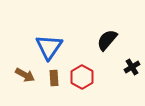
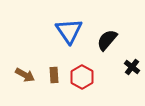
blue triangle: moved 20 px right, 16 px up; rotated 8 degrees counterclockwise
black cross: rotated 21 degrees counterclockwise
brown rectangle: moved 3 px up
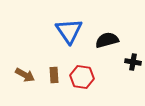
black semicircle: rotated 35 degrees clockwise
black cross: moved 1 px right, 5 px up; rotated 28 degrees counterclockwise
red hexagon: rotated 20 degrees counterclockwise
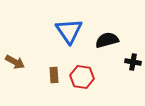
brown arrow: moved 10 px left, 13 px up
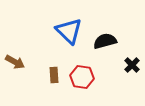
blue triangle: rotated 12 degrees counterclockwise
black semicircle: moved 2 px left, 1 px down
black cross: moved 1 px left, 3 px down; rotated 35 degrees clockwise
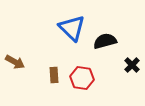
blue triangle: moved 3 px right, 3 px up
red hexagon: moved 1 px down
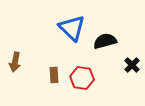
brown arrow: rotated 72 degrees clockwise
